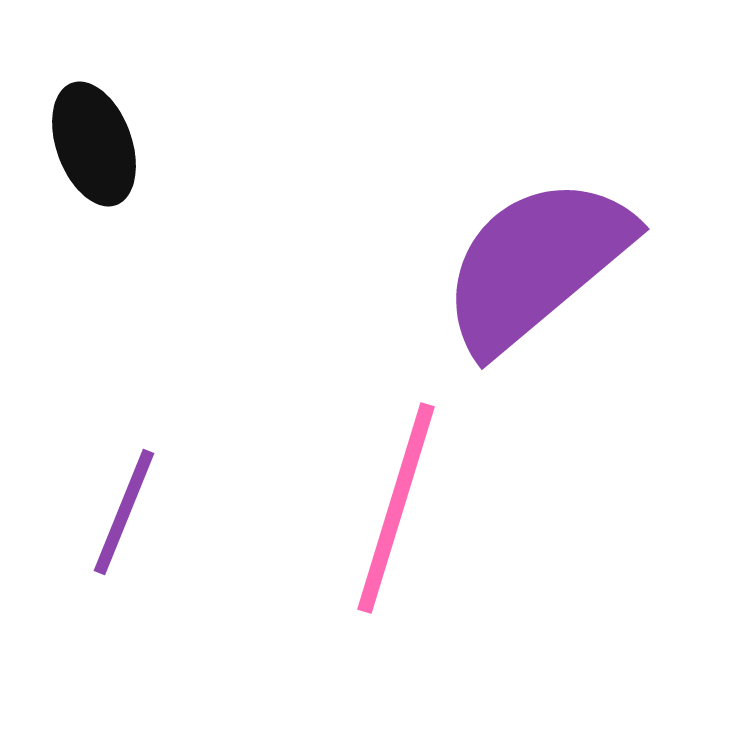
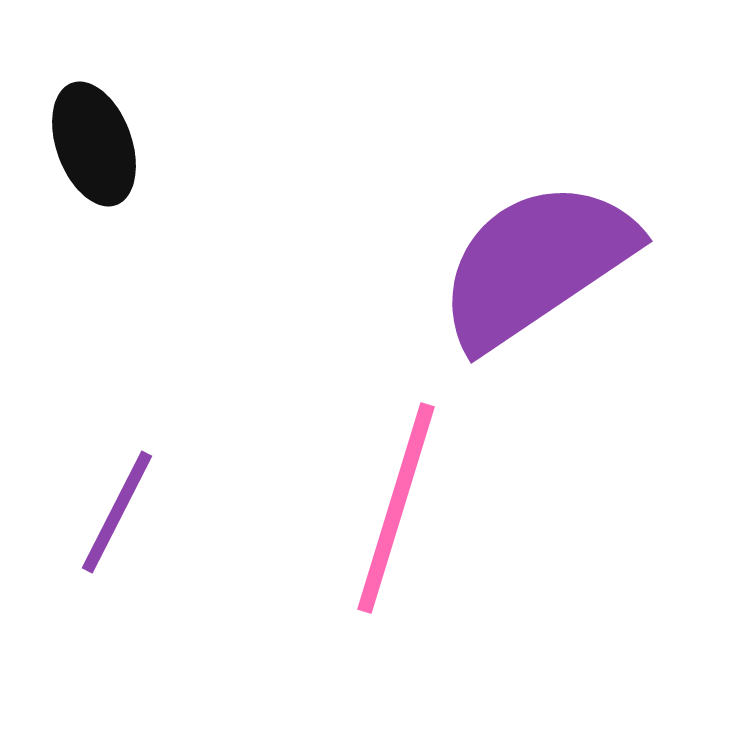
purple semicircle: rotated 6 degrees clockwise
purple line: moved 7 px left; rotated 5 degrees clockwise
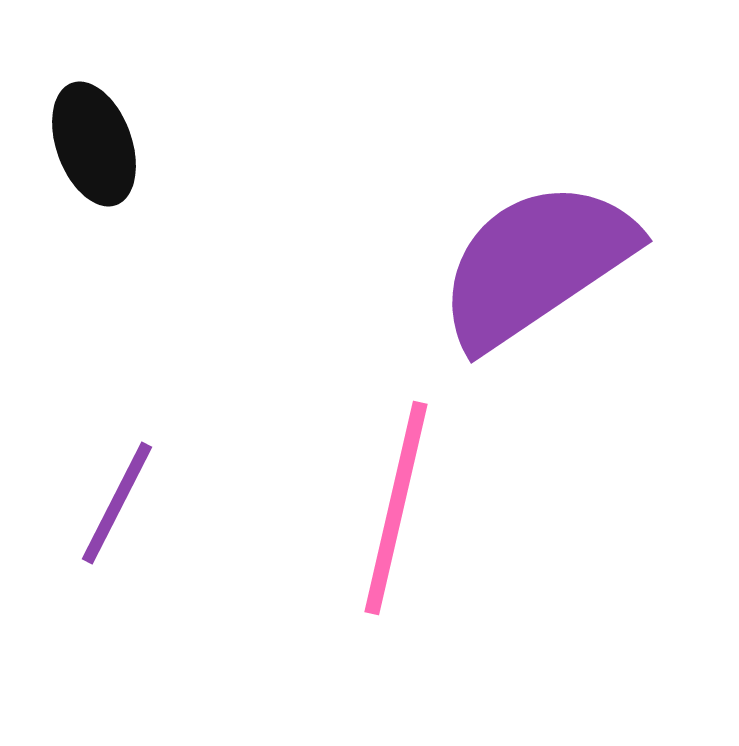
pink line: rotated 4 degrees counterclockwise
purple line: moved 9 px up
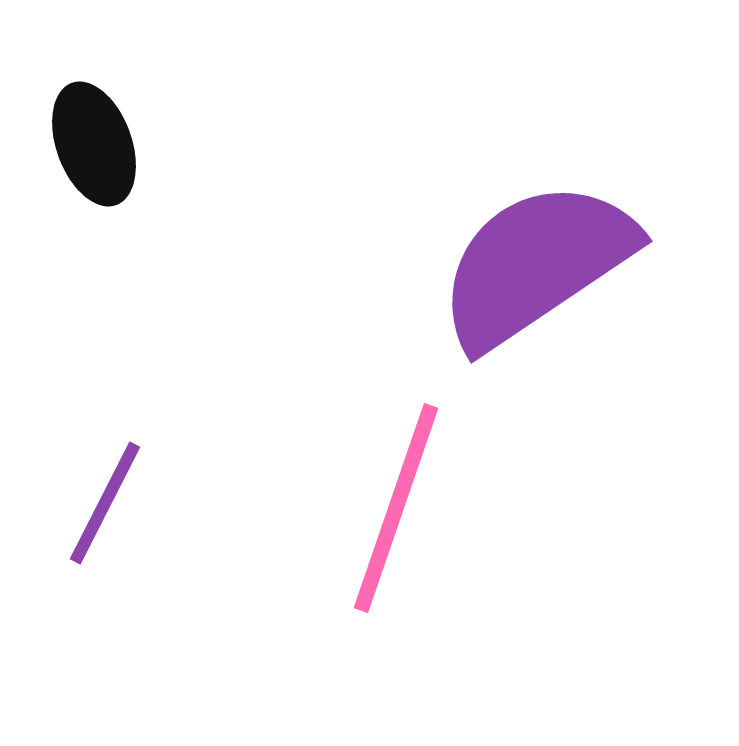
purple line: moved 12 px left
pink line: rotated 6 degrees clockwise
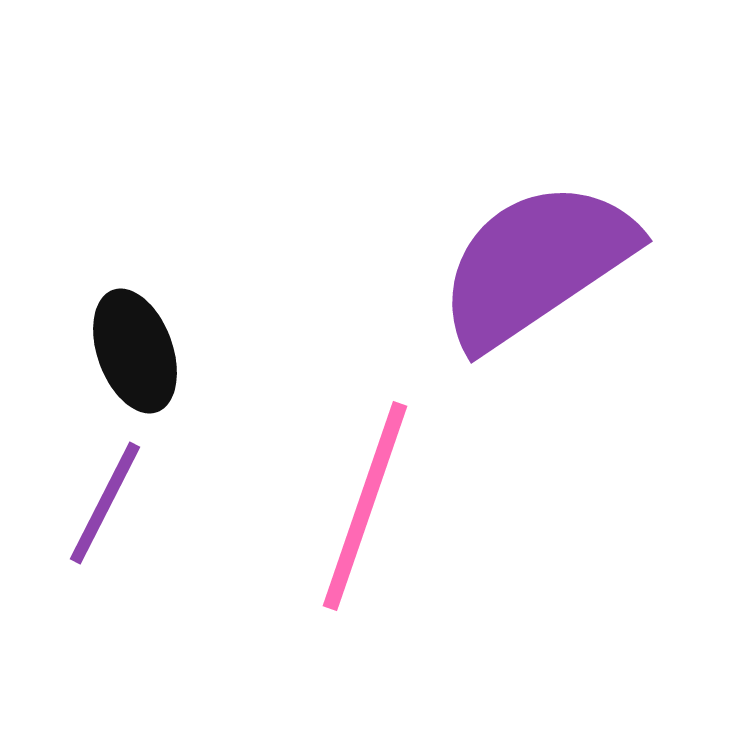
black ellipse: moved 41 px right, 207 px down
pink line: moved 31 px left, 2 px up
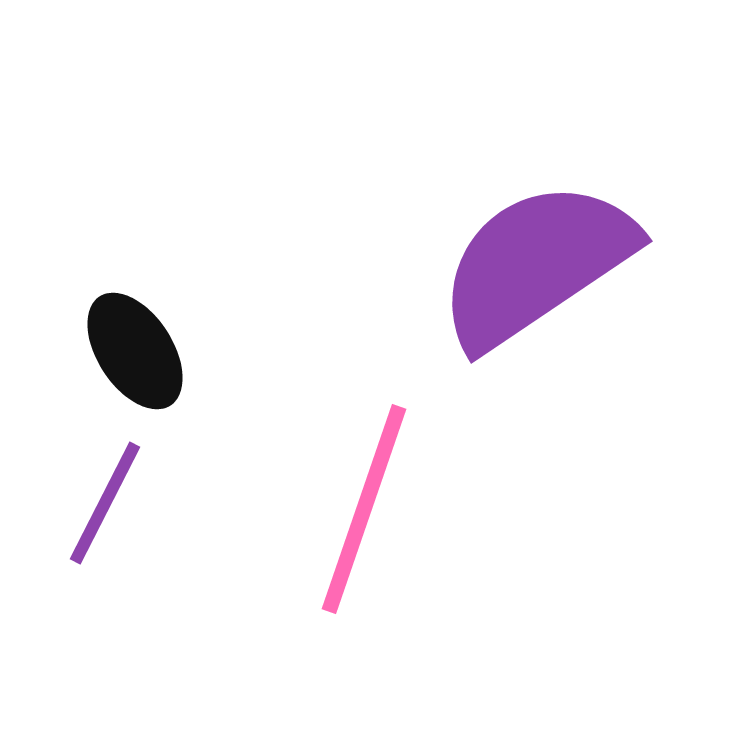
black ellipse: rotated 13 degrees counterclockwise
pink line: moved 1 px left, 3 px down
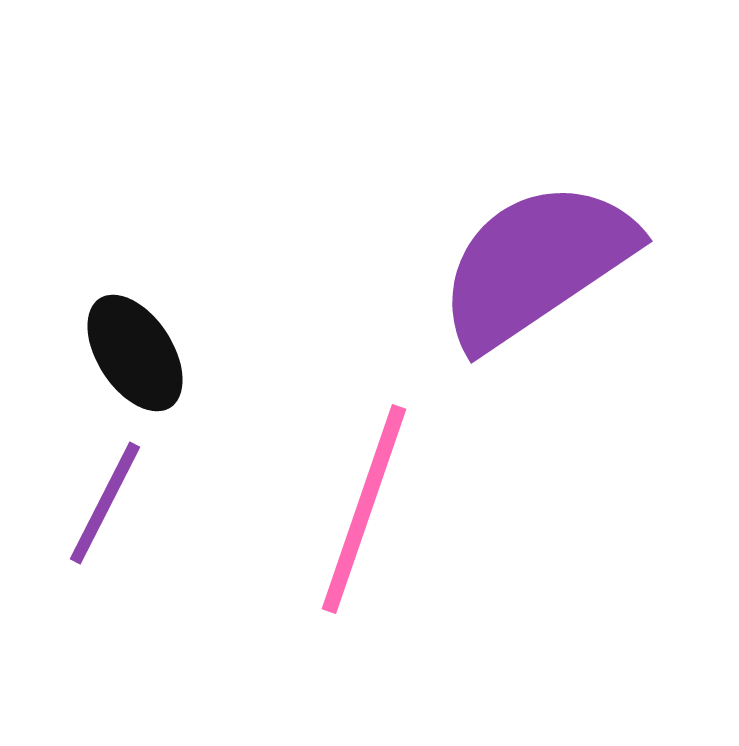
black ellipse: moved 2 px down
